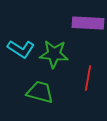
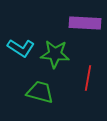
purple rectangle: moved 3 px left
cyan L-shape: moved 1 px up
green star: moved 1 px right
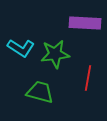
green star: rotated 12 degrees counterclockwise
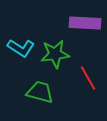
red line: rotated 40 degrees counterclockwise
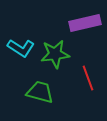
purple rectangle: rotated 16 degrees counterclockwise
red line: rotated 10 degrees clockwise
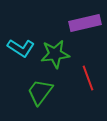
green trapezoid: rotated 68 degrees counterclockwise
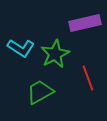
green star: rotated 20 degrees counterclockwise
green trapezoid: rotated 24 degrees clockwise
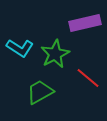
cyan L-shape: moved 1 px left
red line: rotated 30 degrees counterclockwise
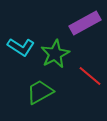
purple rectangle: rotated 16 degrees counterclockwise
cyan L-shape: moved 1 px right, 1 px up
red line: moved 2 px right, 2 px up
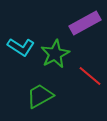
green trapezoid: moved 4 px down
